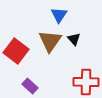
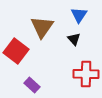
blue triangle: moved 20 px right
brown triangle: moved 8 px left, 14 px up
red cross: moved 8 px up
purple rectangle: moved 2 px right, 1 px up
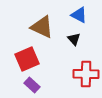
blue triangle: rotated 36 degrees counterclockwise
brown triangle: rotated 40 degrees counterclockwise
red square: moved 11 px right, 8 px down; rotated 30 degrees clockwise
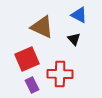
red cross: moved 26 px left
purple rectangle: rotated 21 degrees clockwise
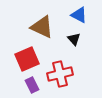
red cross: rotated 15 degrees counterclockwise
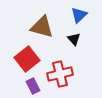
blue triangle: rotated 48 degrees clockwise
brown triangle: rotated 10 degrees counterclockwise
red square: rotated 15 degrees counterclockwise
purple rectangle: moved 1 px right, 1 px down
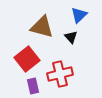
black triangle: moved 3 px left, 2 px up
purple rectangle: rotated 14 degrees clockwise
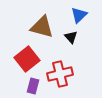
purple rectangle: rotated 28 degrees clockwise
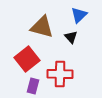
red cross: rotated 15 degrees clockwise
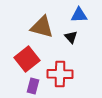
blue triangle: rotated 42 degrees clockwise
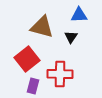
black triangle: rotated 16 degrees clockwise
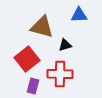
black triangle: moved 6 px left, 8 px down; rotated 40 degrees clockwise
